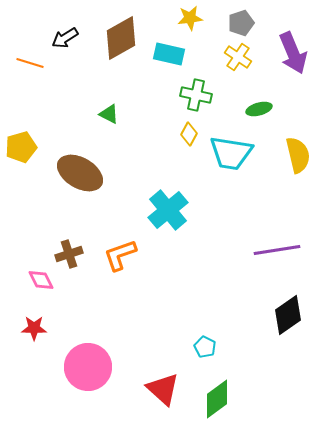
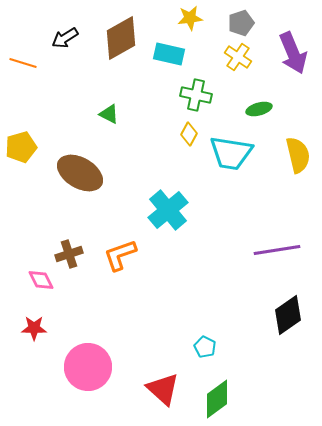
orange line: moved 7 px left
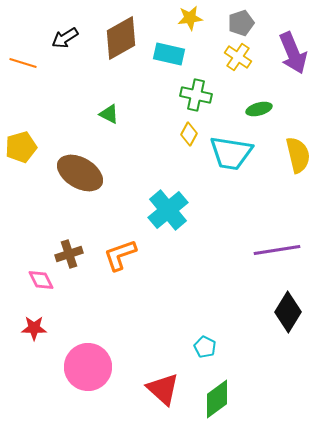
black diamond: moved 3 px up; rotated 24 degrees counterclockwise
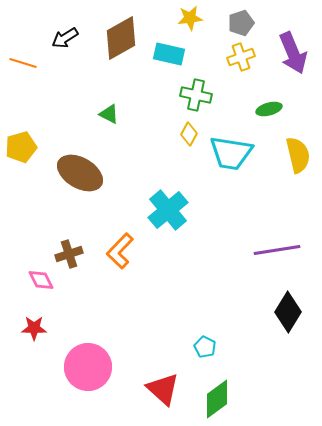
yellow cross: moved 3 px right; rotated 36 degrees clockwise
green ellipse: moved 10 px right
orange L-shape: moved 4 px up; rotated 27 degrees counterclockwise
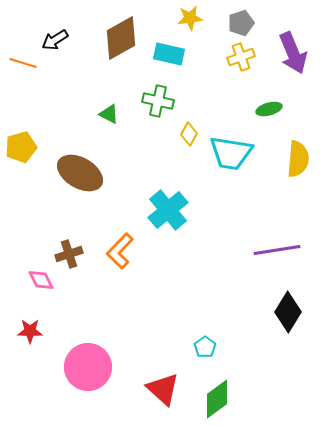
black arrow: moved 10 px left, 2 px down
green cross: moved 38 px left, 6 px down
yellow semicircle: moved 4 px down; rotated 18 degrees clockwise
red star: moved 4 px left, 3 px down
cyan pentagon: rotated 10 degrees clockwise
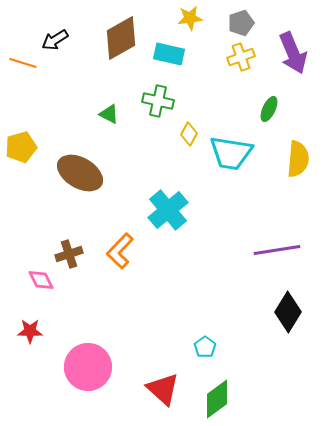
green ellipse: rotated 50 degrees counterclockwise
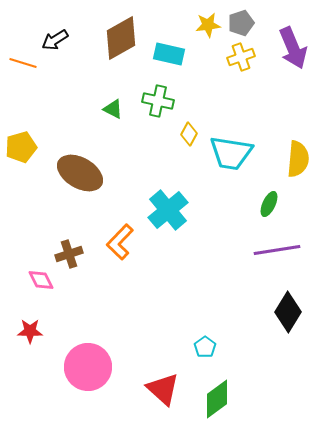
yellow star: moved 18 px right, 7 px down
purple arrow: moved 5 px up
green ellipse: moved 95 px down
green triangle: moved 4 px right, 5 px up
orange L-shape: moved 9 px up
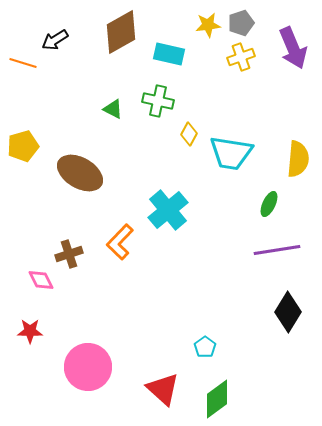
brown diamond: moved 6 px up
yellow pentagon: moved 2 px right, 1 px up
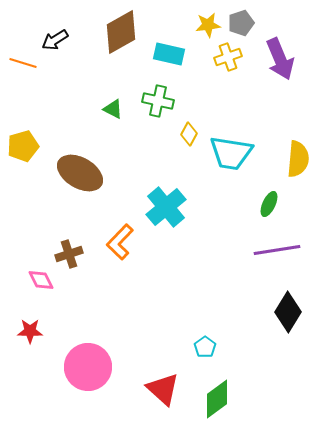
purple arrow: moved 13 px left, 11 px down
yellow cross: moved 13 px left
cyan cross: moved 2 px left, 3 px up
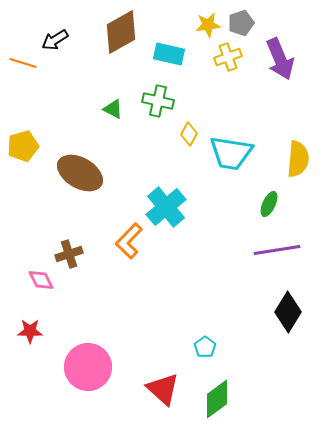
orange L-shape: moved 9 px right, 1 px up
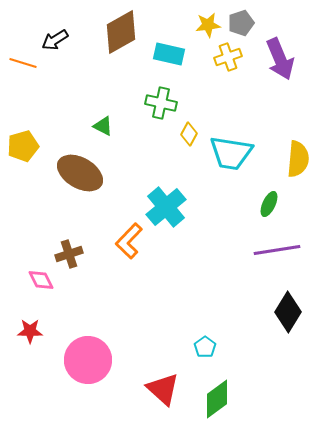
green cross: moved 3 px right, 2 px down
green triangle: moved 10 px left, 17 px down
pink circle: moved 7 px up
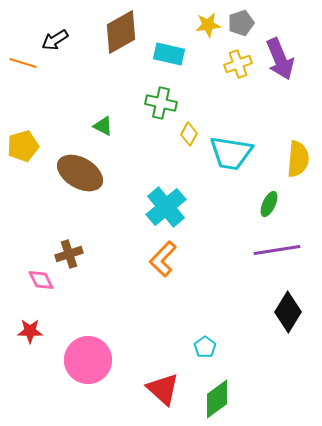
yellow cross: moved 10 px right, 7 px down
orange L-shape: moved 34 px right, 18 px down
